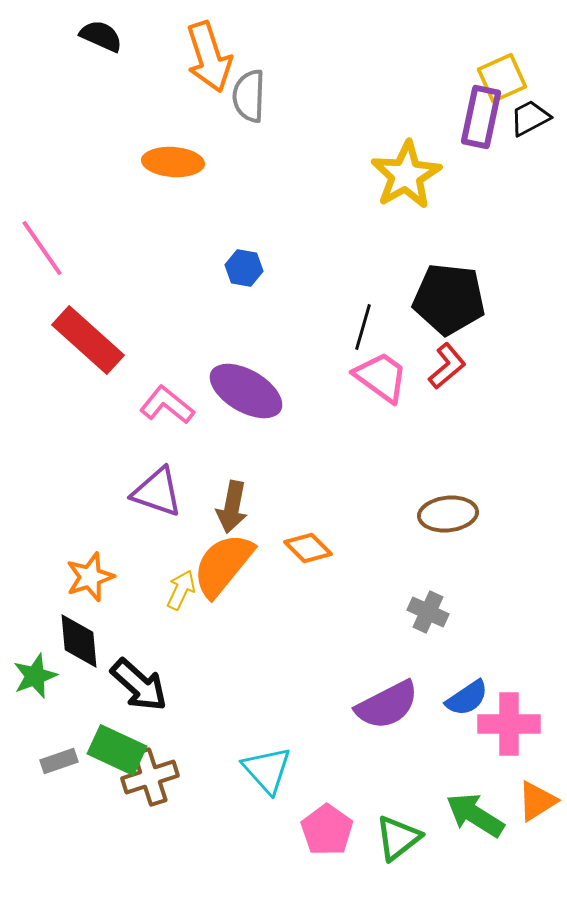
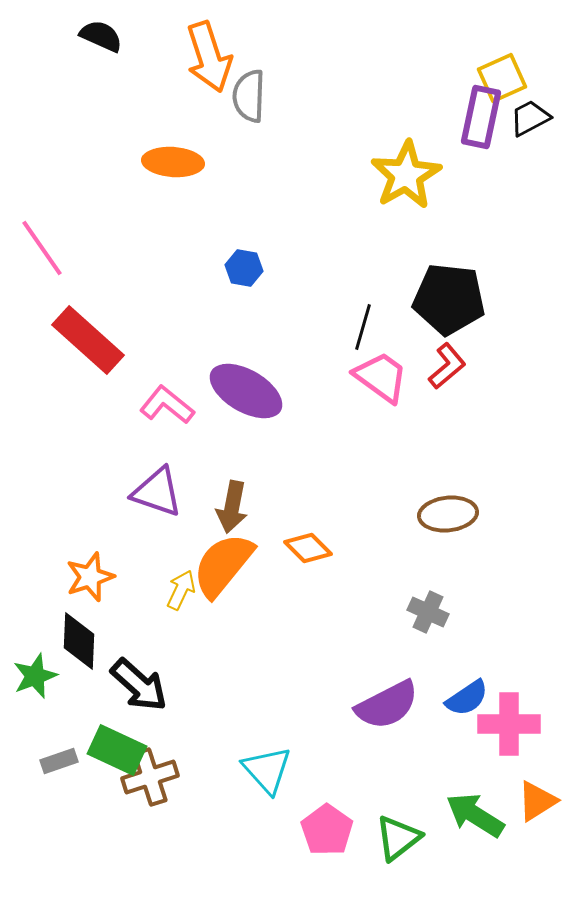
black diamond: rotated 8 degrees clockwise
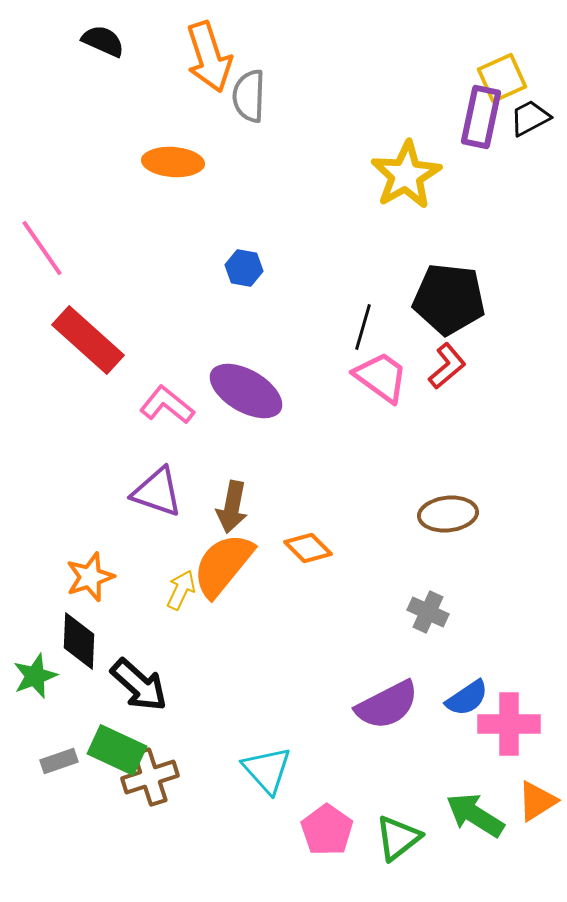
black semicircle: moved 2 px right, 5 px down
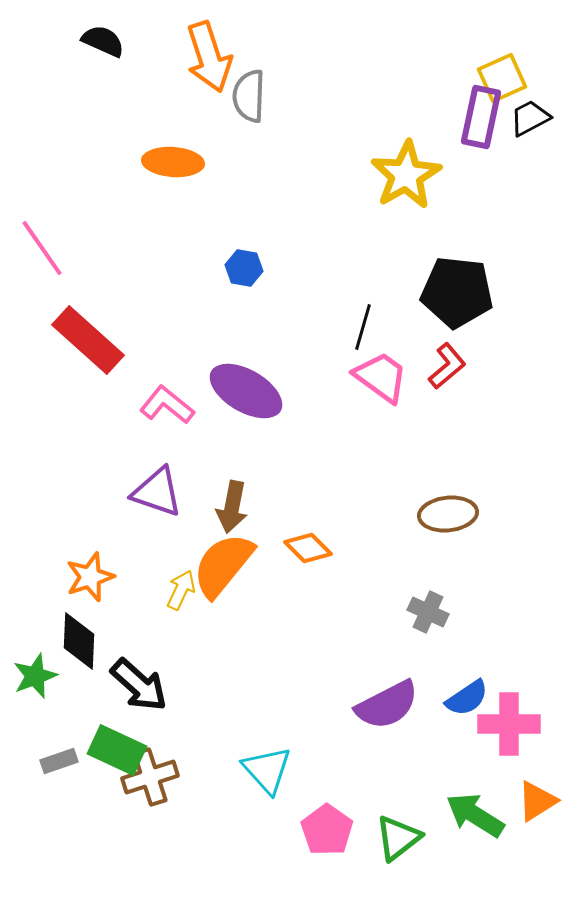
black pentagon: moved 8 px right, 7 px up
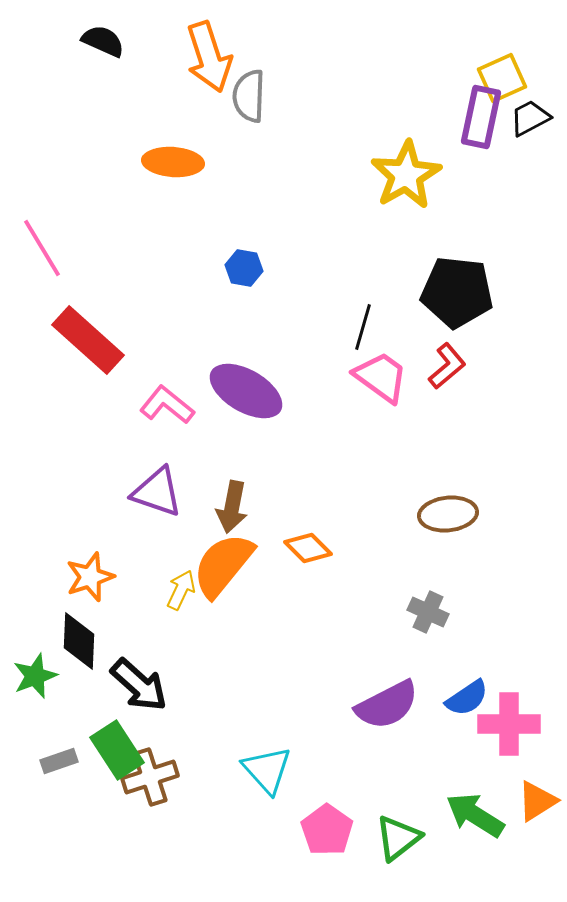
pink line: rotated 4 degrees clockwise
green rectangle: rotated 32 degrees clockwise
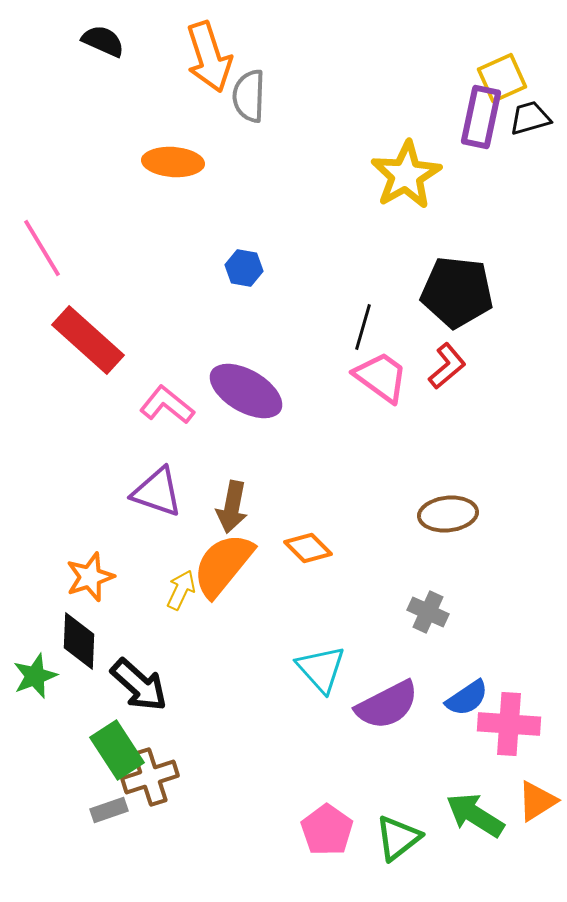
black trapezoid: rotated 12 degrees clockwise
pink cross: rotated 4 degrees clockwise
gray rectangle: moved 50 px right, 49 px down
cyan triangle: moved 54 px right, 101 px up
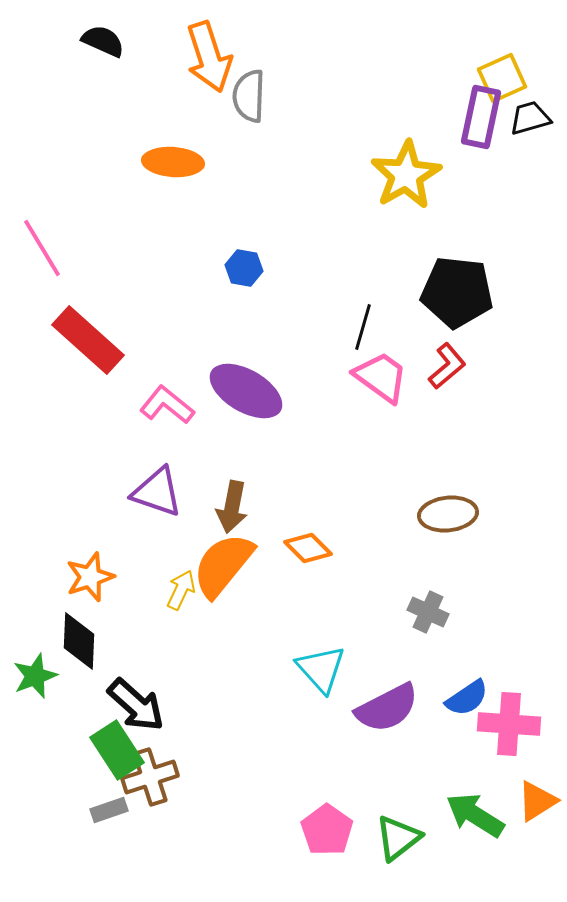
black arrow: moved 3 px left, 20 px down
purple semicircle: moved 3 px down
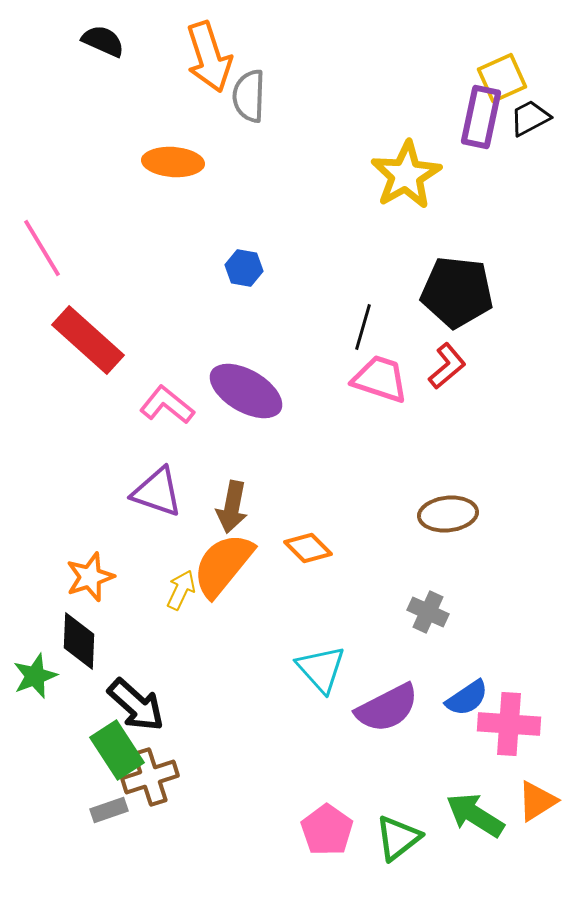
black trapezoid: rotated 12 degrees counterclockwise
pink trapezoid: moved 1 px left, 2 px down; rotated 18 degrees counterclockwise
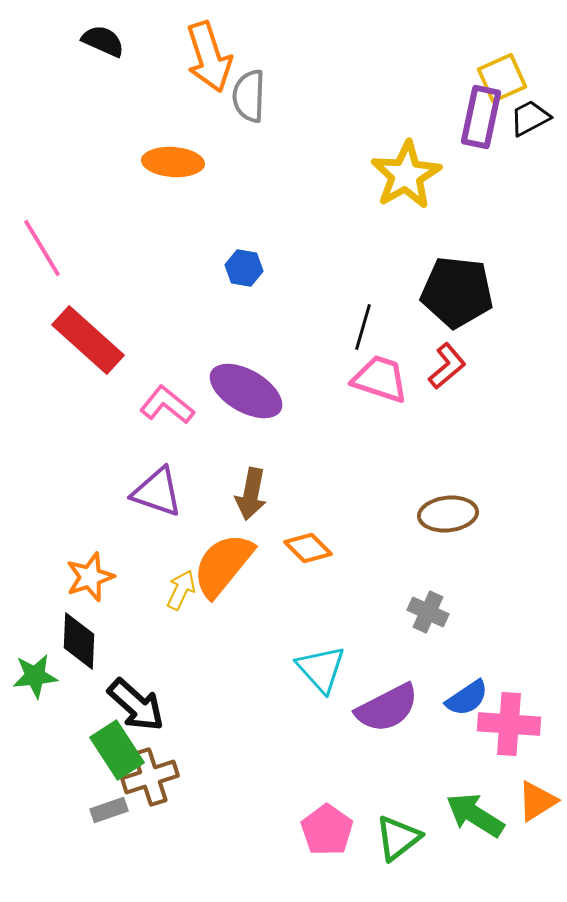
brown arrow: moved 19 px right, 13 px up
green star: rotated 15 degrees clockwise
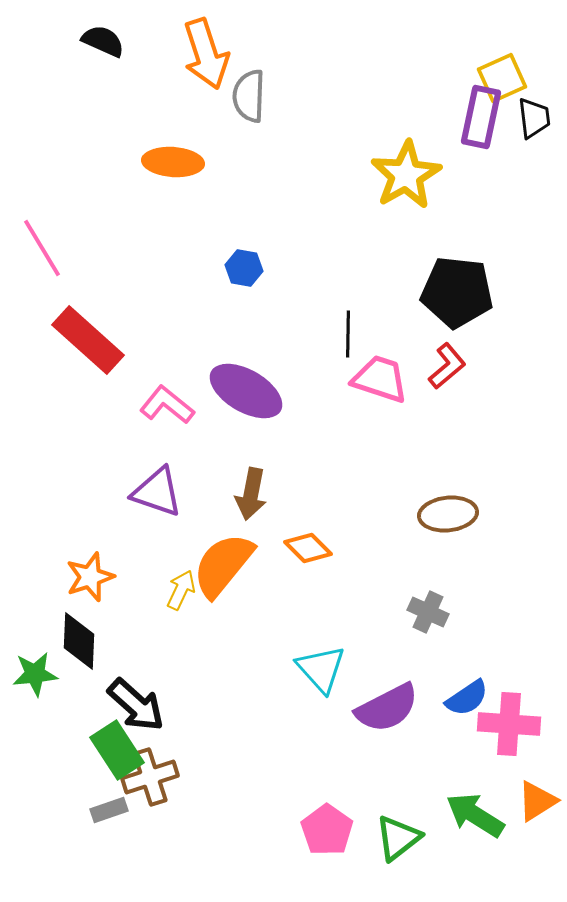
orange arrow: moved 3 px left, 3 px up
black trapezoid: moved 4 px right; rotated 111 degrees clockwise
black line: moved 15 px left, 7 px down; rotated 15 degrees counterclockwise
green star: moved 2 px up
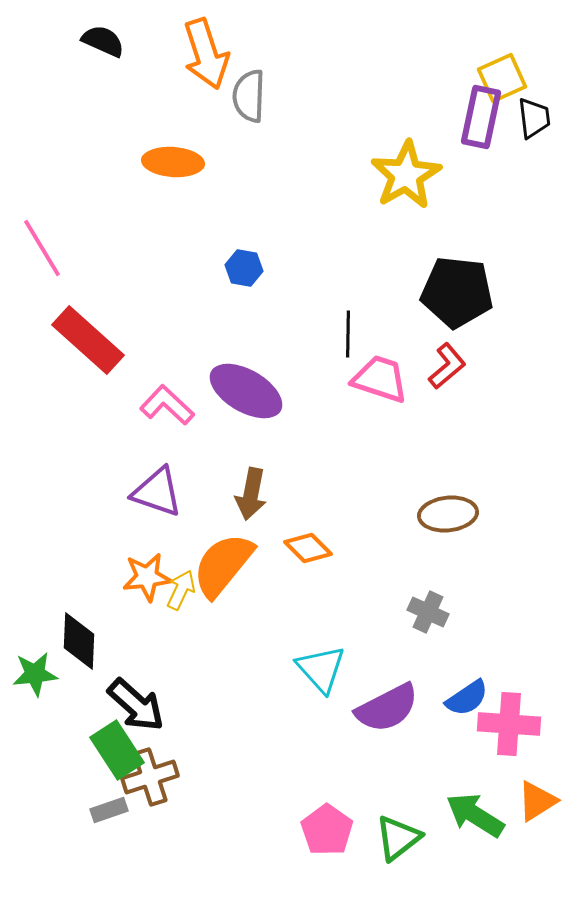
pink L-shape: rotated 4 degrees clockwise
orange star: moved 57 px right; rotated 12 degrees clockwise
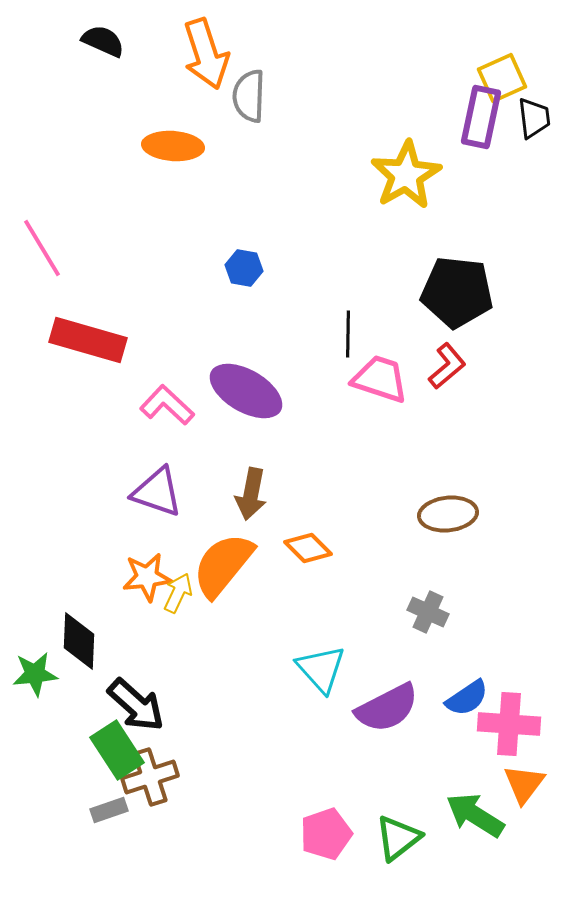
orange ellipse: moved 16 px up
red rectangle: rotated 26 degrees counterclockwise
yellow arrow: moved 3 px left, 3 px down
orange triangle: moved 13 px left, 17 px up; rotated 21 degrees counterclockwise
pink pentagon: moved 1 px left, 4 px down; rotated 18 degrees clockwise
